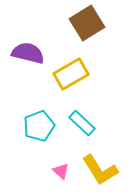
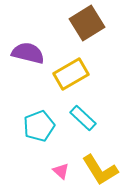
cyan rectangle: moved 1 px right, 5 px up
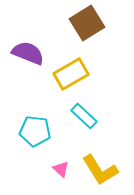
purple semicircle: rotated 8 degrees clockwise
cyan rectangle: moved 1 px right, 2 px up
cyan pentagon: moved 4 px left, 5 px down; rotated 28 degrees clockwise
pink triangle: moved 2 px up
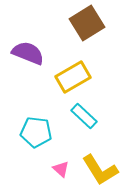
yellow rectangle: moved 2 px right, 3 px down
cyan pentagon: moved 1 px right, 1 px down
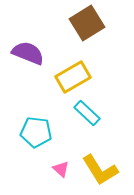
cyan rectangle: moved 3 px right, 3 px up
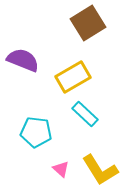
brown square: moved 1 px right
purple semicircle: moved 5 px left, 7 px down
cyan rectangle: moved 2 px left, 1 px down
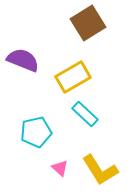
cyan pentagon: rotated 20 degrees counterclockwise
pink triangle: moved 1 px left, 1 px up
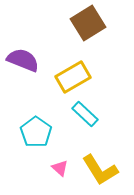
cyan pentagon: rotated 24 degrees counterclockwise
